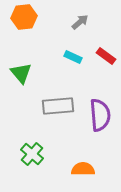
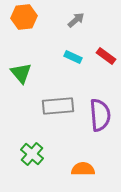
gray arrow: moved 4 px left, 2 px up
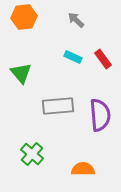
gray arrow: rotated 96 degrees counterclockwise
red rectangle: moved 3 px left, 3 px down; rotated 18 degrees clockwise
